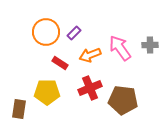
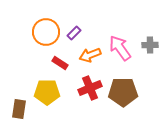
brown pentagon: moved 8 px up; rotated 8 degrees counterclockwise
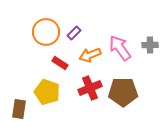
yellow pentagon: rotated 20 degrees clockwise
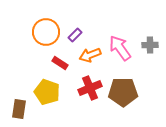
purple rectangle: moved 1 px right, 2 px down
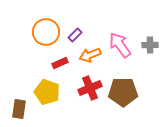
pink arrow: moved 3 px up
red rectangle: rotated 56 degrees counterclockwise
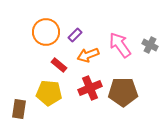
gray cross: rotated 28 degrees clockwise
orange arrow: moved 2 px left
red rectangle: moved 1 px left, 2 px down; rotated 63 degrees clockwise
yellow pentagon: moved 2 px right, 1 px down; rotated 15 degrees counterclockwise
